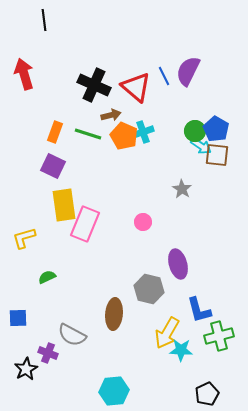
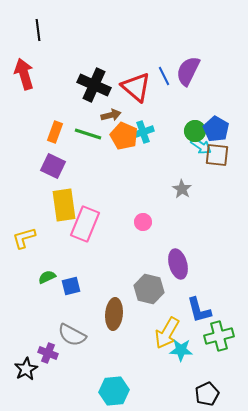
black line: moved 6 px left, 10 px down
blue square: moved 53 px right, 32 px up; rotated 12 degrees counterclockwise
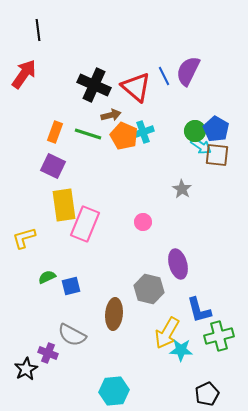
red arrow: rotated 52 degrees clockwise
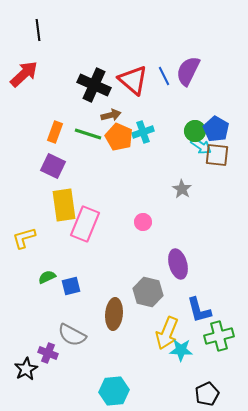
red arrow: rotated 12 degrees clockwise
red triangle: moved 3 px left, 7 px up
orange pentagon: moved 5 px left, 1 px down
gray hexagon: moved 1 px left, 3 px down
yellow arrow: rotated 8 degrees counterclockwise
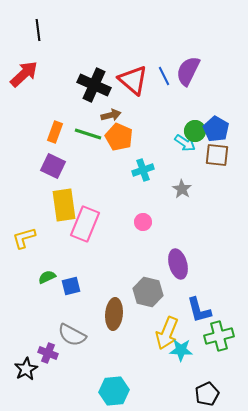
cyan cross: moved 38 px down
cyan arrow: moved 16 px left, 3 px up
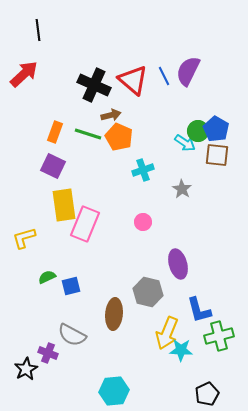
green circle: moved 3 px right
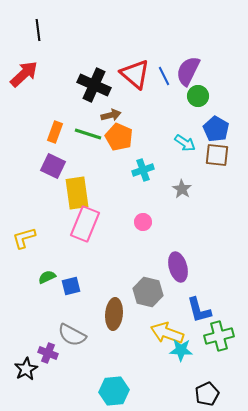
red triangle: moved 2 px right, 6 px up
green circle: moved 35 px up
yellow rectangle: moved 13 px right, 12 px up
purple ellipse: moved 3 px down
yellow arrow: rotated 88 degrees clockwise
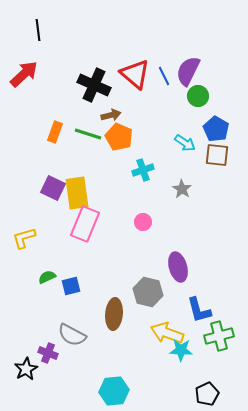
purple square: moved 22 px down
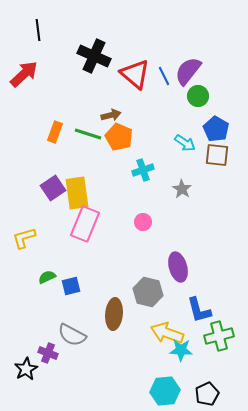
purple semicircle: rotated 12 degrees clockwise
black cross: moved 29 px up
purple square: rotated 30 degrees clockwise
cyan hexagon: moved 51 px right
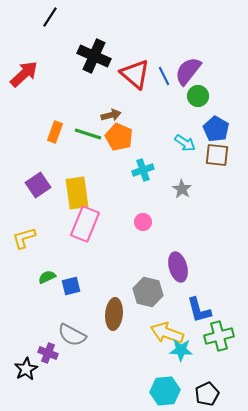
black line: moved 12 px right, 13 px up; rotated 40 degrees clockwise
purple square: moved 15 px left, 3 px up
